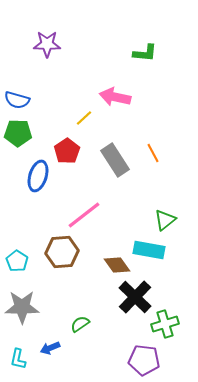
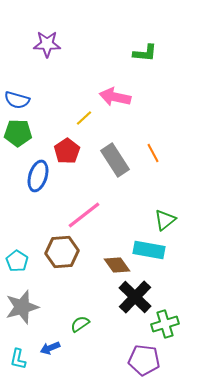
gray star: rotated 16 degrees counterclockwise
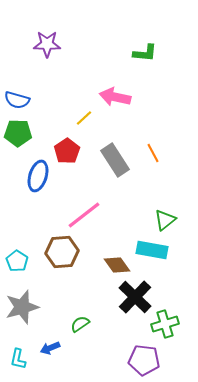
cyan rectangle: moved 3 px right
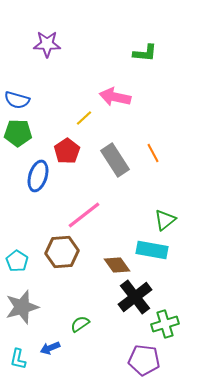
black cross: rotated 8 degrees clockwise
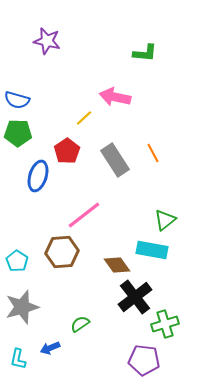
purple star: moved 3 px up; rotated 12 degrees clockwise
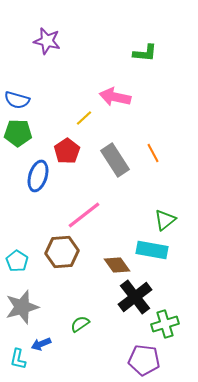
blue arrow: moved 9 px left, 4 px up
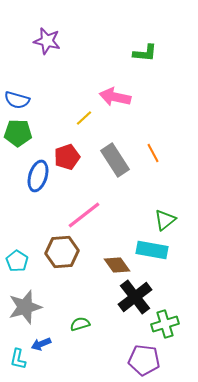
red pentagon: moved 6 px down; rotated 15 degrees clockwise
gray star: moved 3 px right
green semicircle: rotated 18 degrees clockwise
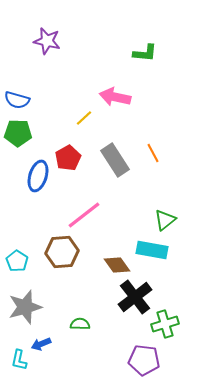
red pentagon: moved 1 px right, 1 px down; rotated 10 degrees counterclockwise
green semicircle: rotated 18 degrees clockwise
cyan L-shape: moved 1 px right, 1 px down
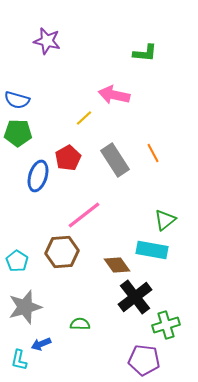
pink arrow: moved 1 px left, 2 px up
green cross: moved 1 px right, 1 px down
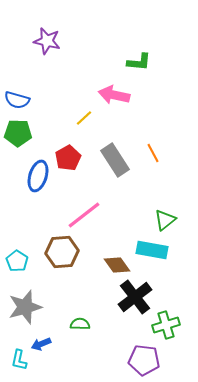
green L-shape: moved 6 px left, 9 px down
